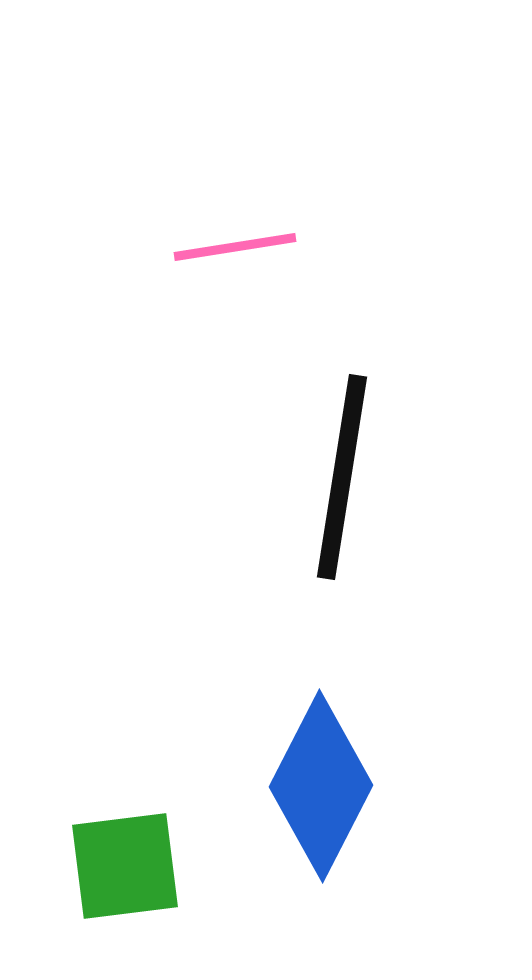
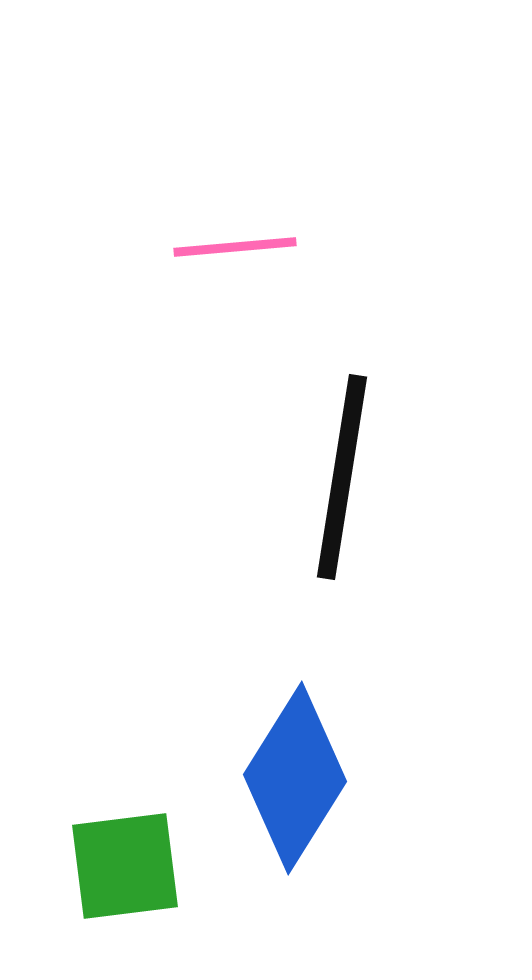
pink line: rotated 4 degrees clockwise
blue diamond: moved 26 px left, 8 px up; rotated 5 degrees clockwise
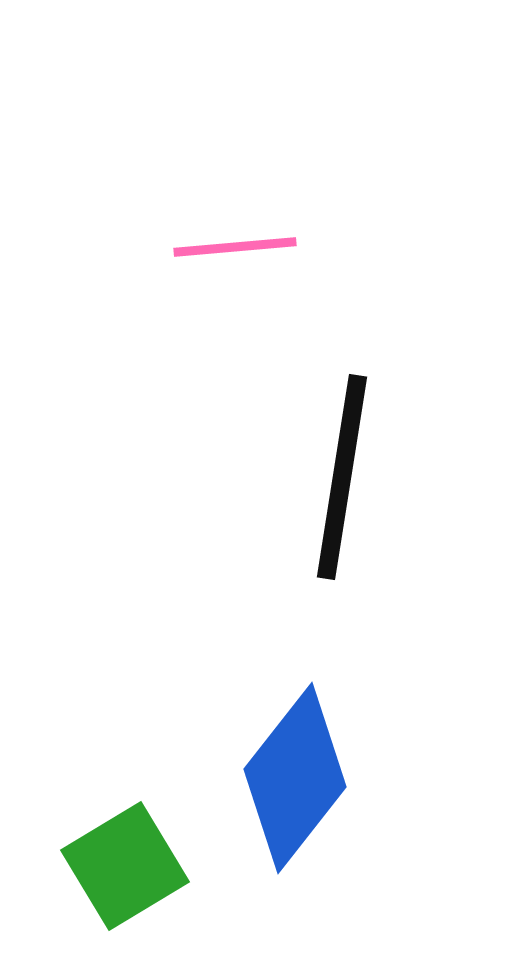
blue diamond: rotated 6 degrees clockwise
green square: rotated 24 degrees counterclockwise
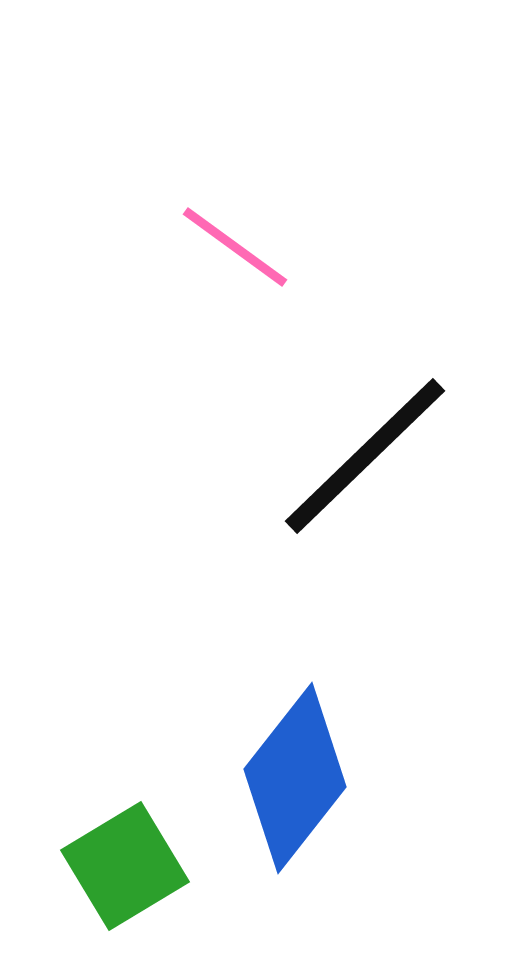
pink line: rotated 41 degrees clockwise
black line: moved 23 px right, 21 px up; rotated 37 degrees clockwise
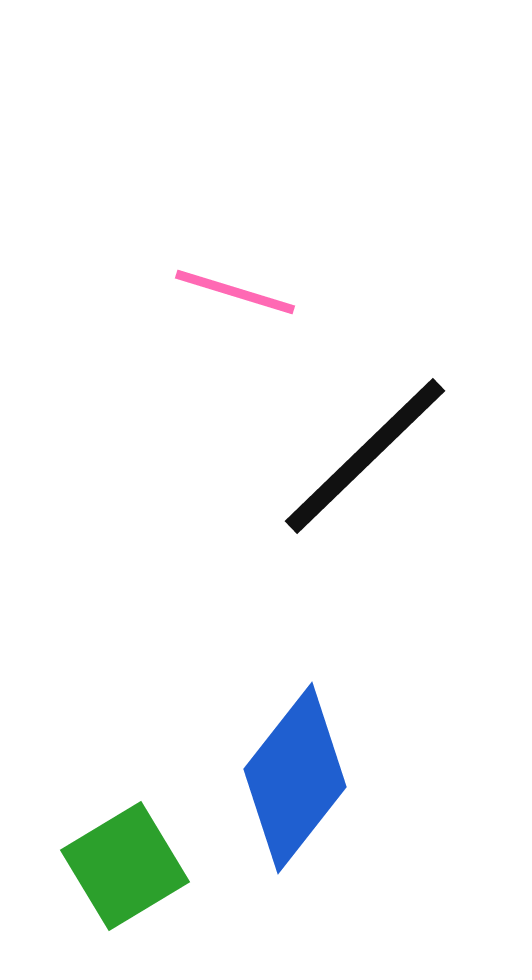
pink line: moved 45 px down; rotated 19 degrees counterclockwise
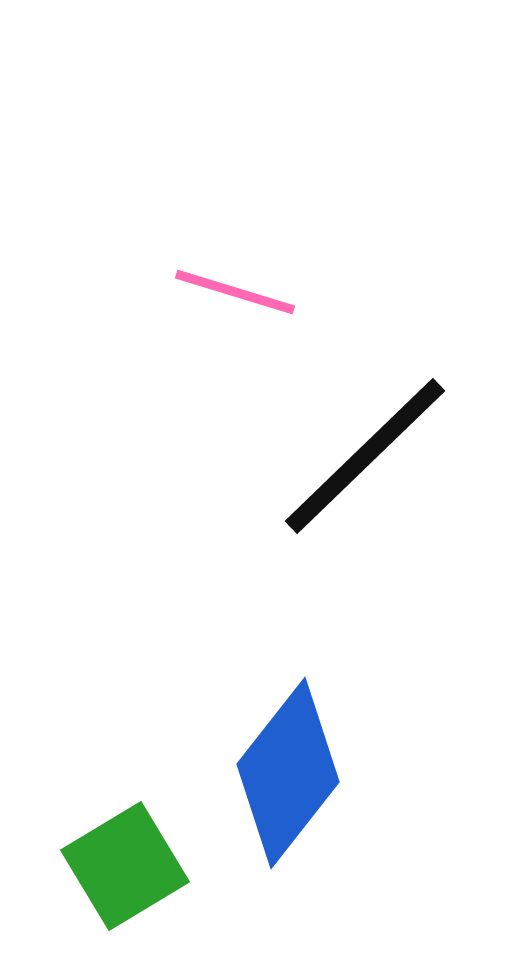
blue diamond: moved 7 px left, 5 px up
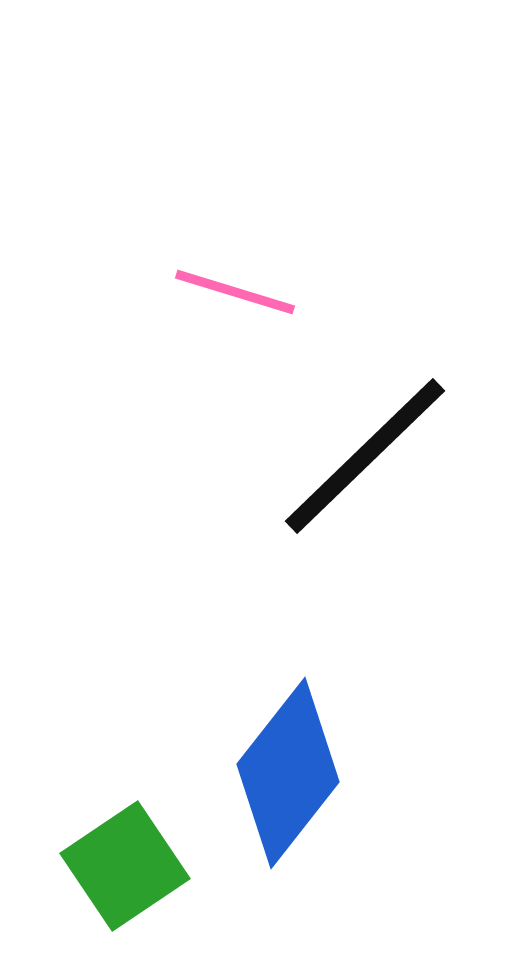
green square: rotated 3 degrees counterclockwise
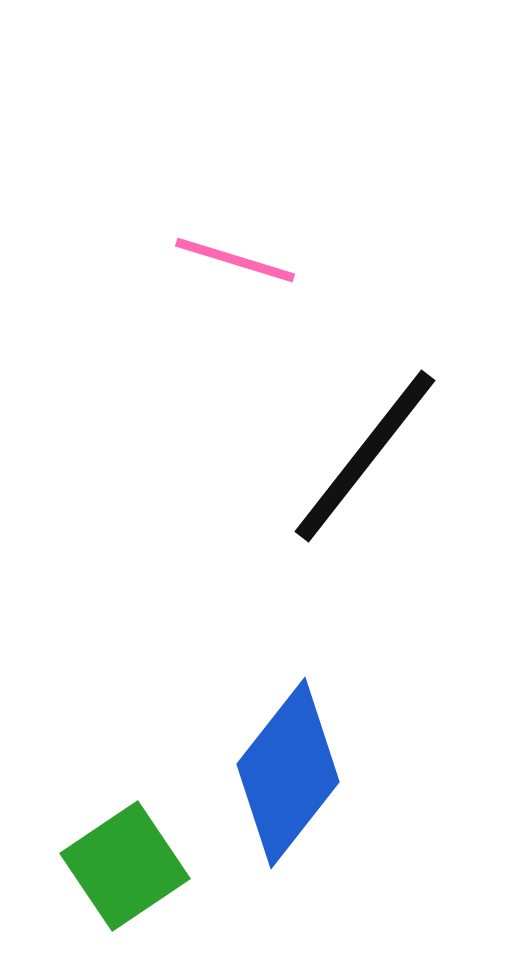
pink line: moved 32 px up
black line: rotated 8 degrees counterclockwise
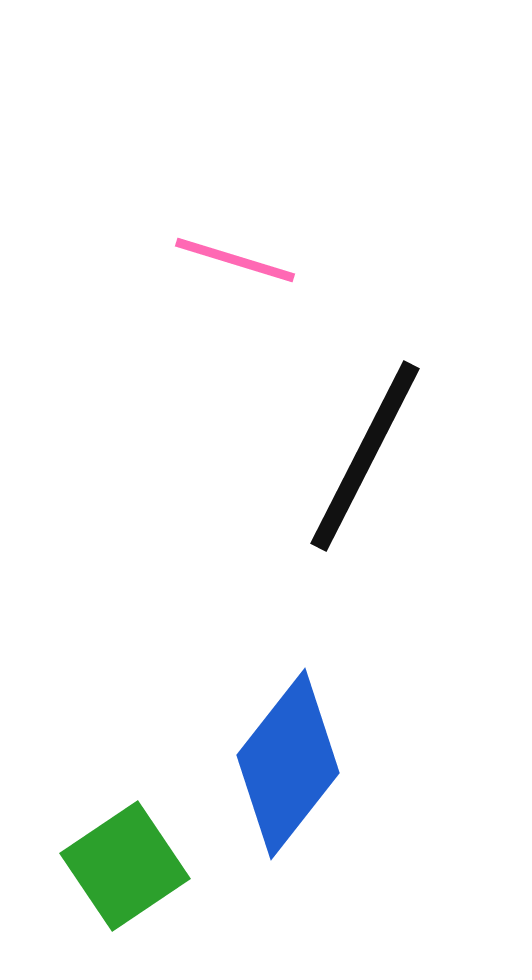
black line: rotated 11 degrees counterclockwise
blue diamond: moved 9 px up
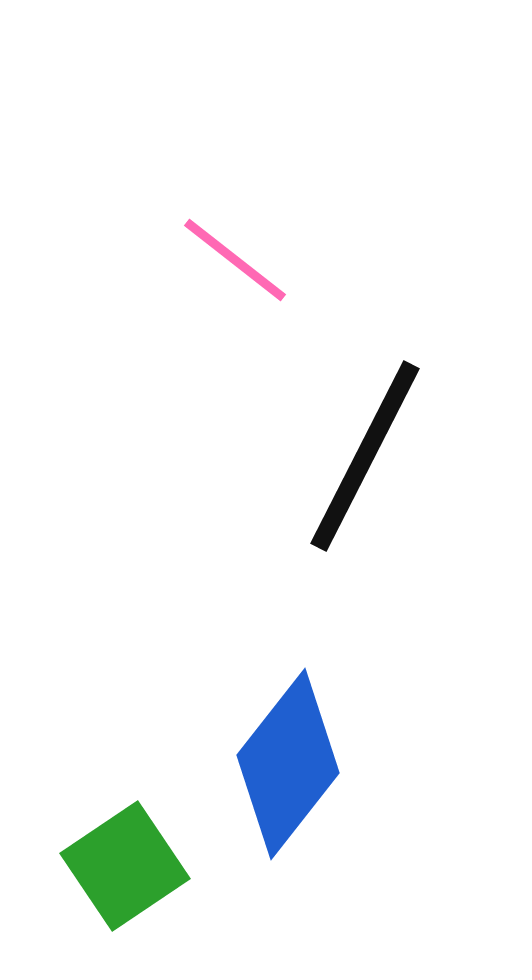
pink line: rotated 21 degrees clockwise
